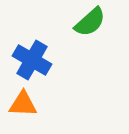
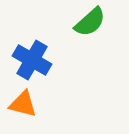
orange triangle: rotated 12 degrees clockwise
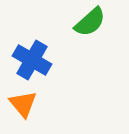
orange triangle: rotated 36 degrees clockwise
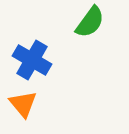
green semicircle: rotated 12 degrees counterclockwise
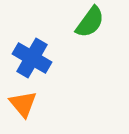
blue cross: moved 2 px up
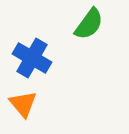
green semicircle: moved 1 px left, 2 px down
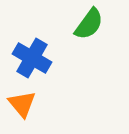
orange triangle: moved 1 px left
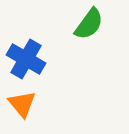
blue cross: moved 6 px left, 1 px down
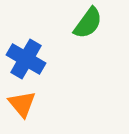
green semicircle: moved 1 px left, 1 px up
